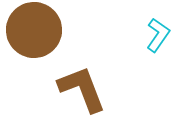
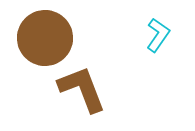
brown circle: moved 11 px right, 8 px down
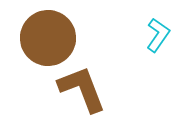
brown circle: moved 3 px right
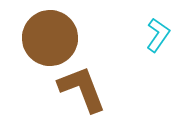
brown circle: moved 2 px right
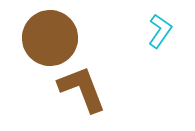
cyan L-shape: moved 2 px right, 4 px up
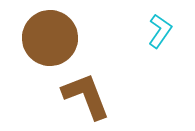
brown L-shape: moved 4 px right, 7 px down
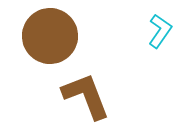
brown circle: moved 2 px up
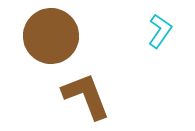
brown circle: moved 1 px right
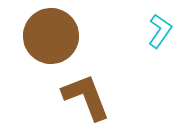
brown L-shape: moved 1 px down
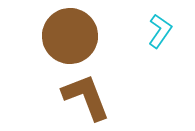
brown circle: moved 19 px right
